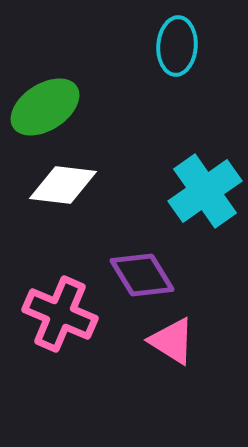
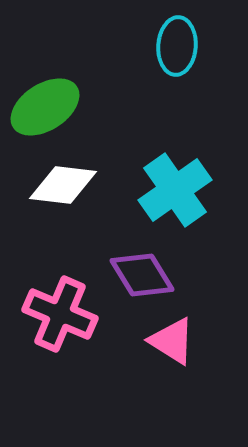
cyan cross: moved 30 px left, 1 px up
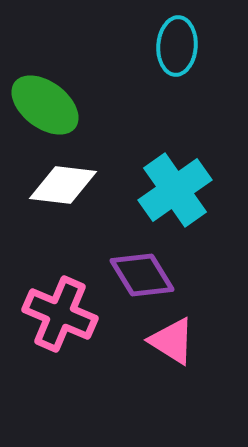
green ellipse: moved 2 px up; rotated 70 degrees clockwise
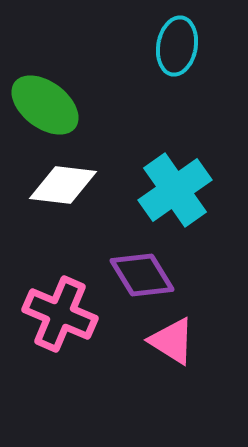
cyan ellipse: rotated 6 degrees clockwise
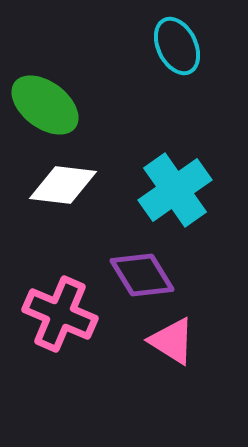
cyan ellipse: rotated 36 degrees counterclockwise
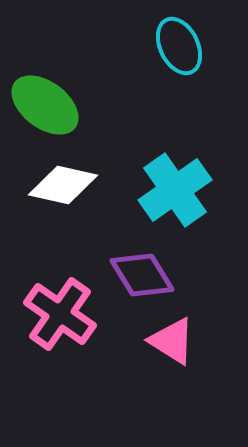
cyan ellipse: moved 2 px right
white diamond: rotated 6 degrees clockwise
pink cross: rotated 12 degrees clockwise
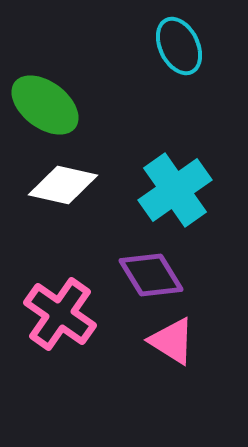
purple diamond: moved 9 px right
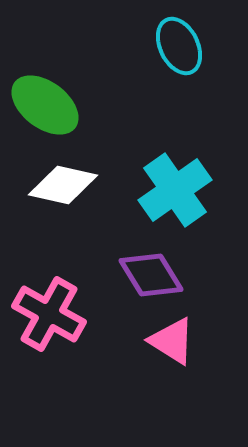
pink cross: moved 11 px left; rotated 6 degrees counterclockwise
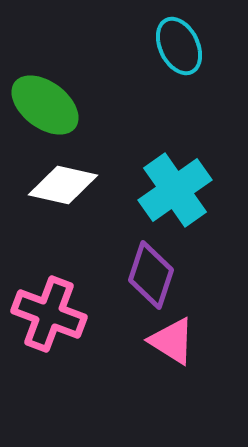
purple diamond: rotated 50 degrees clockwise
pink cross: rotated 8 degrees counterclockwise
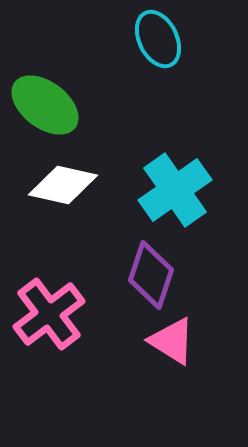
cyan ellipse: moved 21 px left, 7 px up
pink cross: rotated 32 degrees clockwise
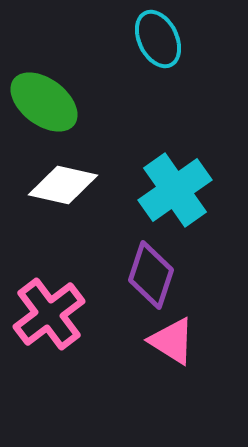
green ellipse: moved 1 px left, 3 px up
